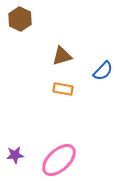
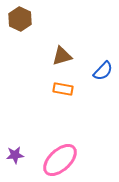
pink ellipse: moved 1 px right
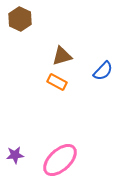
orange rectangle: moved 6 px left, 7 px up; rotated 18 degrees clockwise
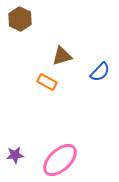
blue semicircle: moved 3 px left, 1 px down
orange rectangle: moved 10 px left
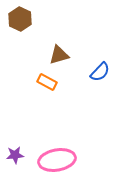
brown triangle: moved 3 px left, 1 px up
pink ellipse: moved 3 px left; rotated 33 degrees clockwise
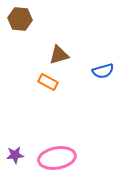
brown hexagon: rotated 20 degrees counterclockwise
blue semicircle: moved 3 px right, 1 px up; rotated 30 degrees clockwise
orange rectangle: moved 1 px right
pink ellipse: moved 2 px up
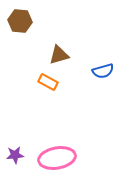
brown hexagon: moved 2 px down
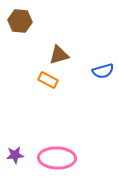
orange rectangle: moved 2 px up
pink ellipse: rotated 12 degrees clockwise
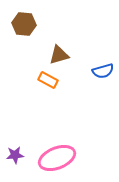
brown hexagon: moved 4 px right, 3 px down
pink ellipse: rotated 24 degrees counterclockwise
